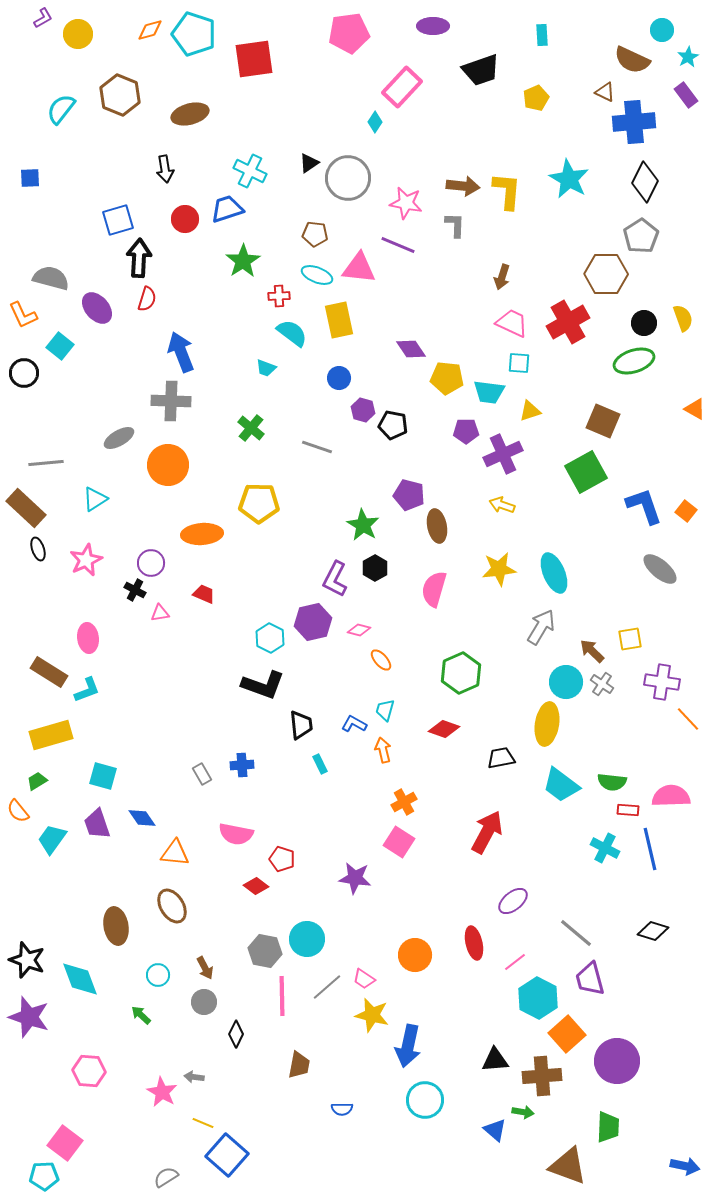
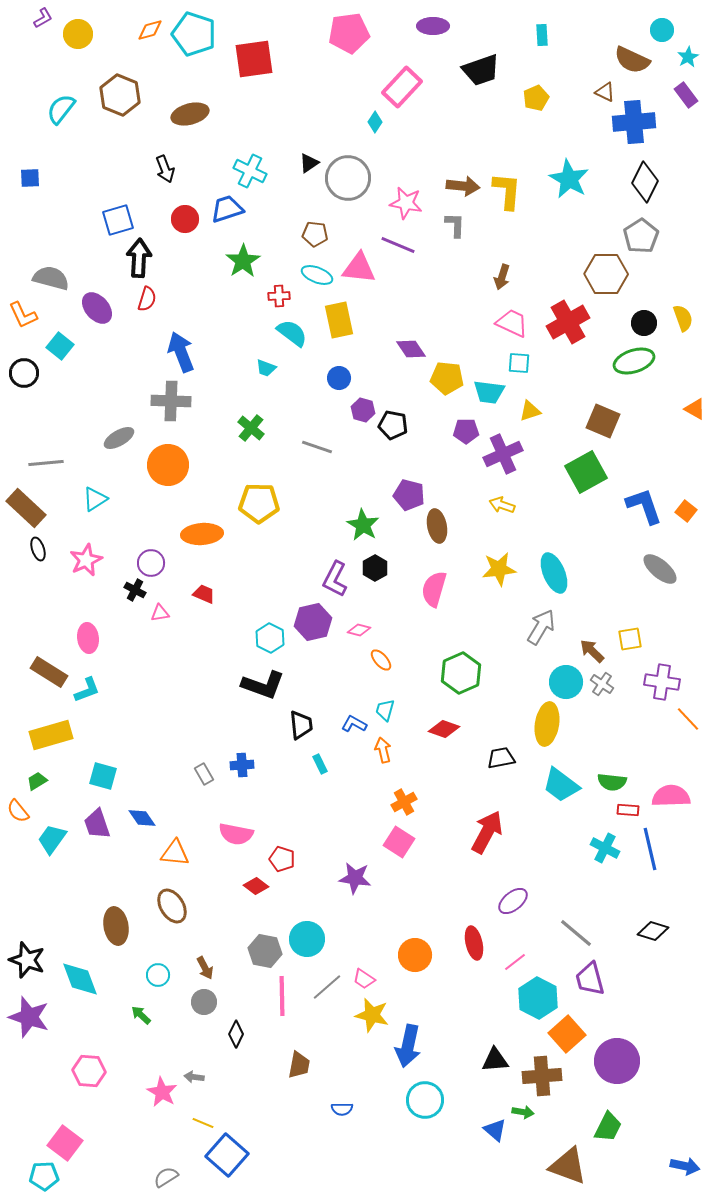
black arrow at (165, 169): rotated 12 degrees counterclockwise
gray rectangle at (202, 774): moved 2 px right
green trapezoid at (608, 1127): rotated 24 degrees clockwise
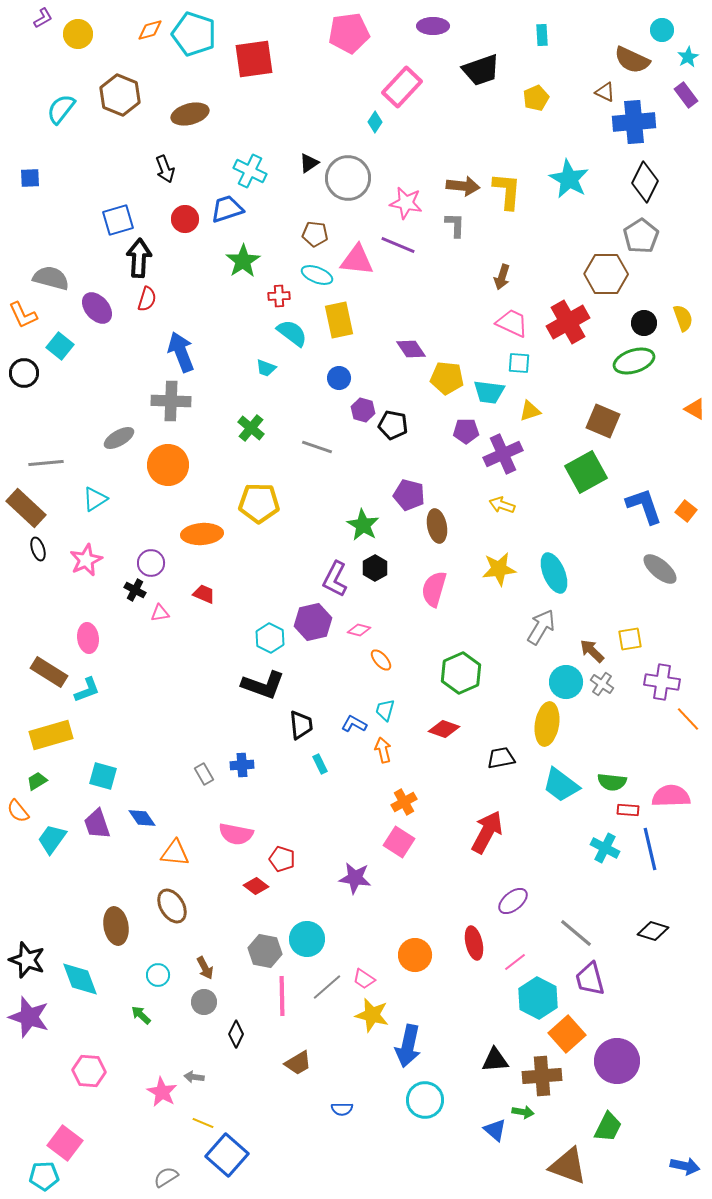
pink triangle at (359, 268): moved 2 px left, 8 px up
brown trapezoid at (299, 1065): moved 1 px left, 2 px up; rotated 48 degrees clockwise
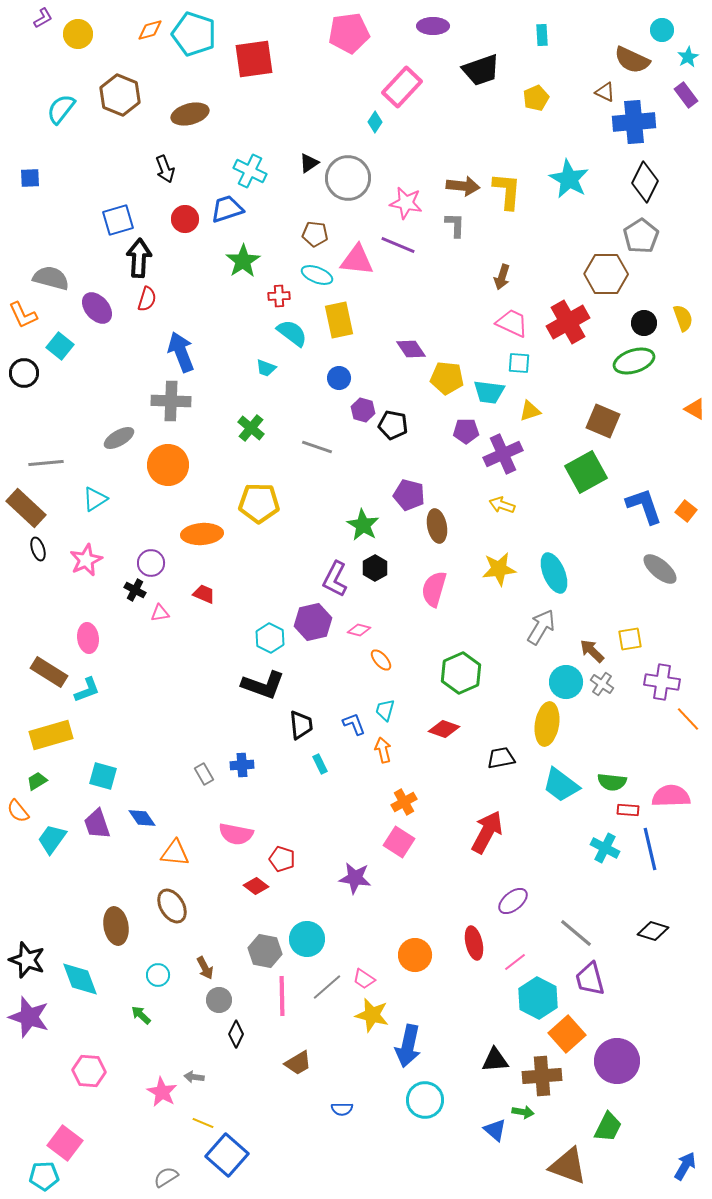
blue L-shape at (354, 724): rotated 40 degrees clockwise
gray circle at (204, 1002): moved 15 px right, 2 px up
blue arrow at (685, 1166): rotated 72 degrees counterclockwise
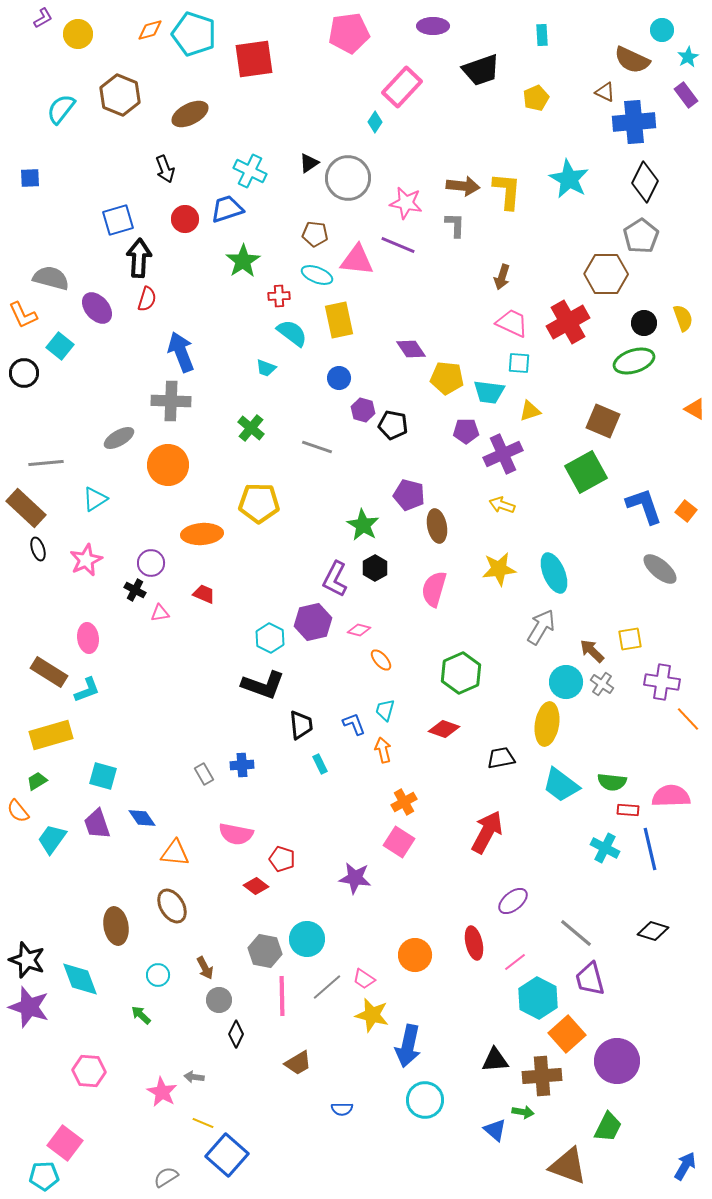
brown ellipse at (190, 114): rotated 12 degrees counterclockwise
purple star at (29, 1017): moved 10 px up
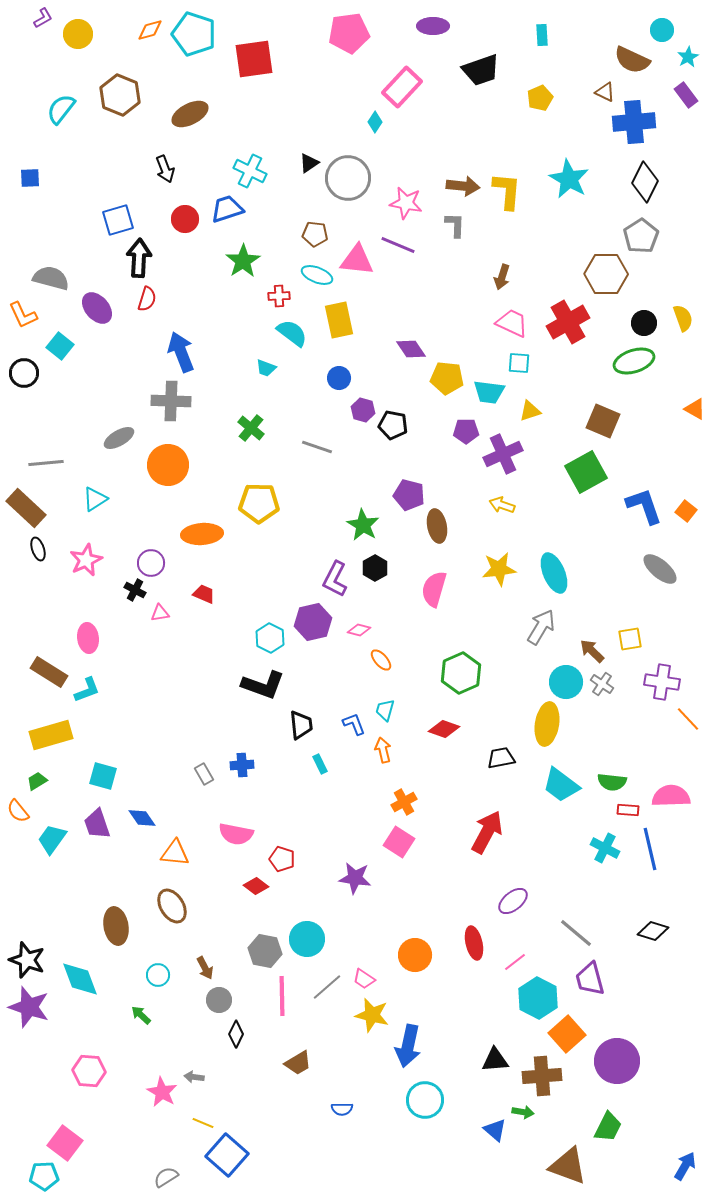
yellow pentagon at (536, 98): moved 4 px right
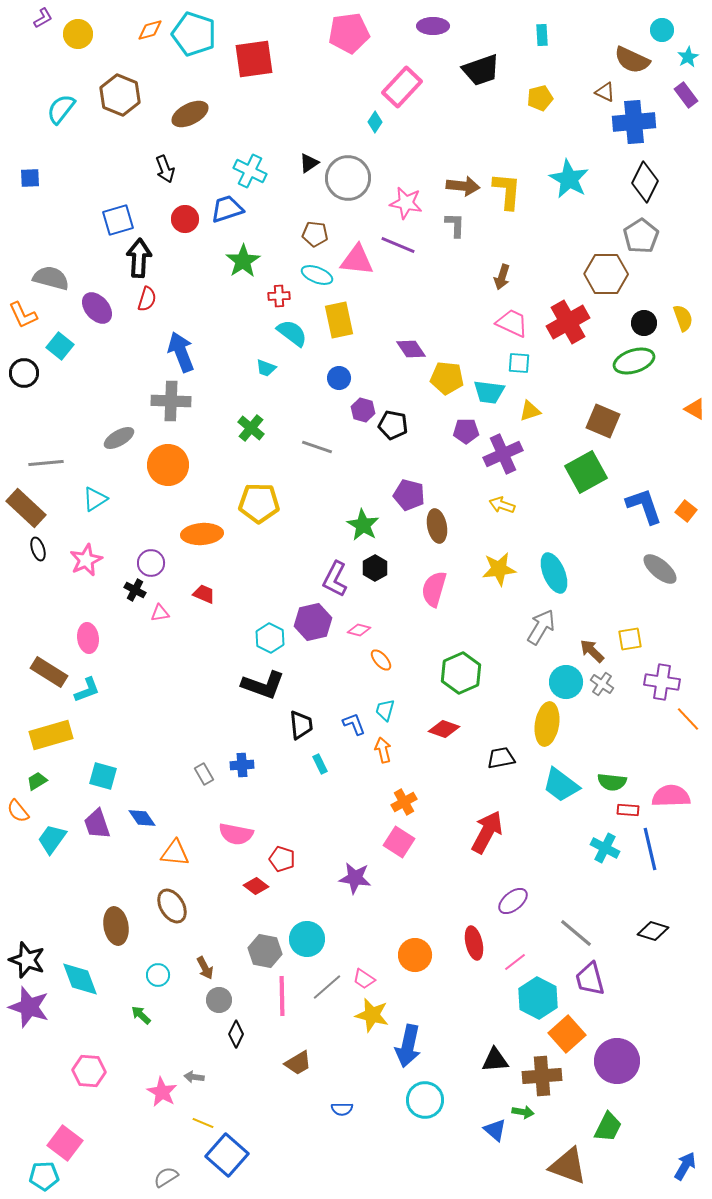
yellow pentagon at (540, 98): rotated 10 degrees clockwise
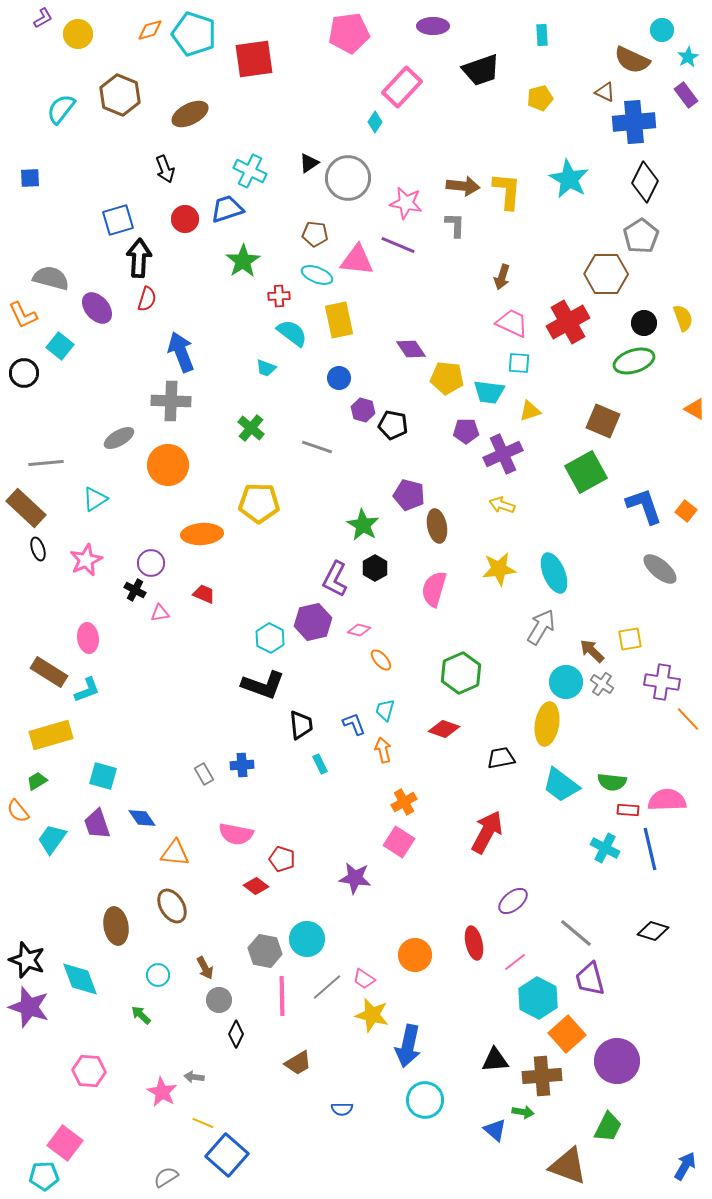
pink semicircle at (671, 796): moved 4 px left, 4 px down
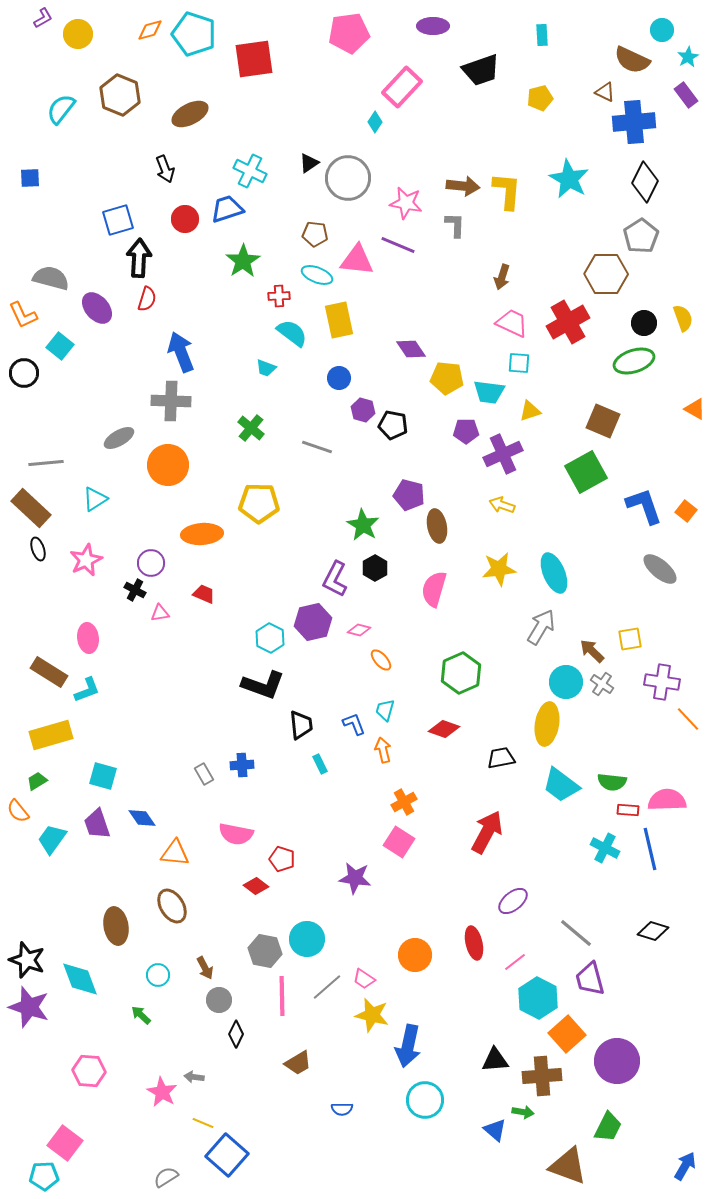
brown rectangle at (26, 508): moved 5 px right
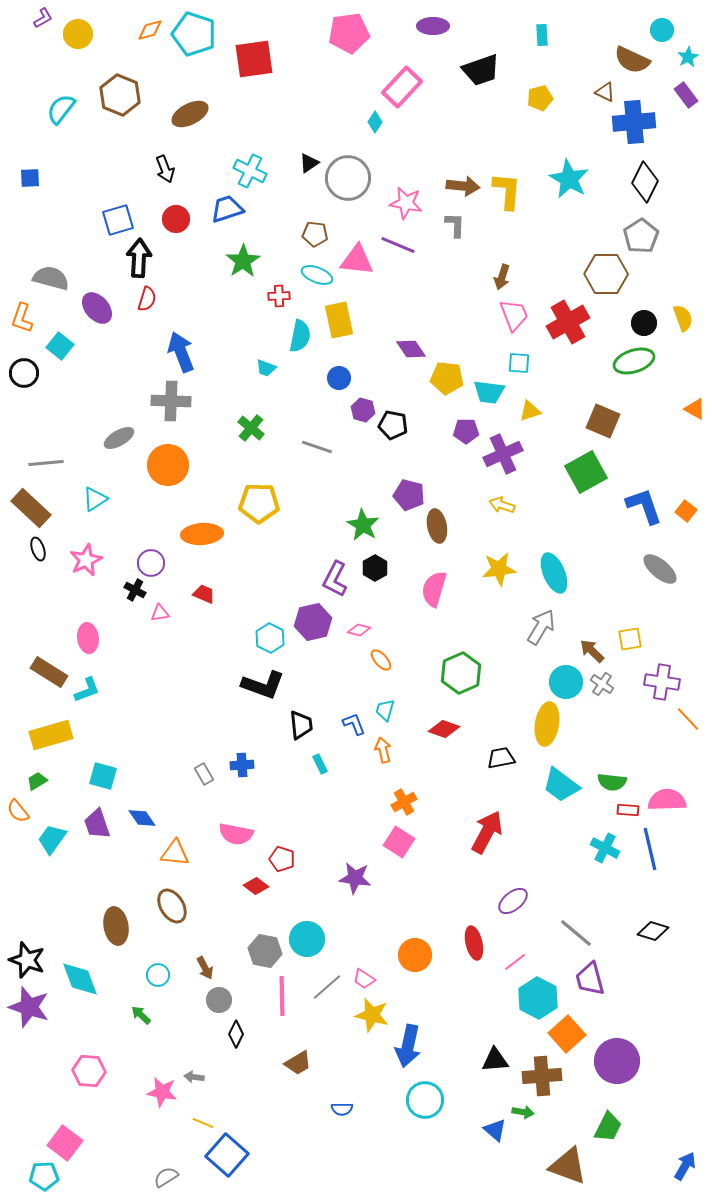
red circle at (185, 219): moved 9 px left
orange L-shape at (23, 315): moved 1 px left, 3 px down; rotated 44 degrees clockwise
pink trapezoid at (512, 323): moved 2 px right, 8 px up; rotated 44 degrees clockwise
cyan semicircle at (292, 333): moved 8 px right, 3 px down; rotated 64 degrees clockwise
pink star at (162, 1092): rotated 20 degrees counterclockwise
